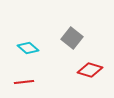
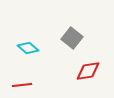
red diamond: moved 2 px left, 1 px down; rotated 25 degrees counterclockwise
red line: moved 2 px left, 3 px down
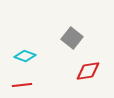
cyan diamond: moved 3 px left, 8 px down; rotated 20 degrees counterclockwise
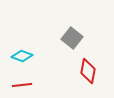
cyan diamond: moved 3 px left
red diamond: rotated 70 degrees counterclockwise
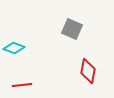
gray square: moved 9 px up; rotated 15 degrees counterclockwise
cyan diamond: moved 8 px left, 8 px up
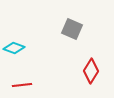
red diamond: moved 3 px right; rotated 20 degrees clockwise
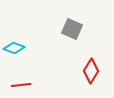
red line: moved 1 px left
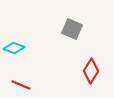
red line: rotated 30 degrees clockwise
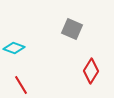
red line: rotated 36 degrees clockwise
